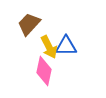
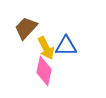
brown trapezoid: moved 3 px left, 4 px down
yellow arrow: moved 3 px left, 1 px down
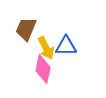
brown trapezoid: moved 1 px down; rotated 20 degrees counterclockwise
pink diamond: moved 1 px left, 2 px up
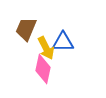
blue triangle: moved 3 px left, 4 px up
